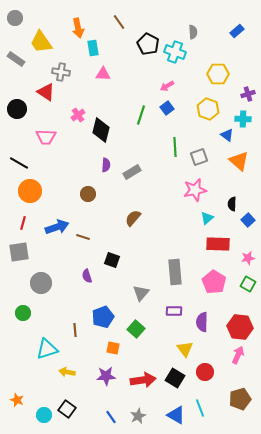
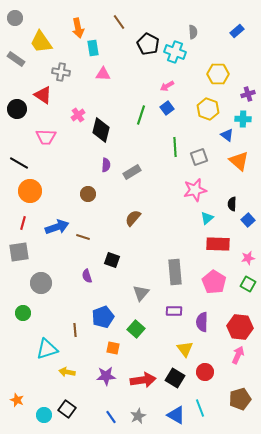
red triangle at (46, 92): moved 3 px left, 3 px down
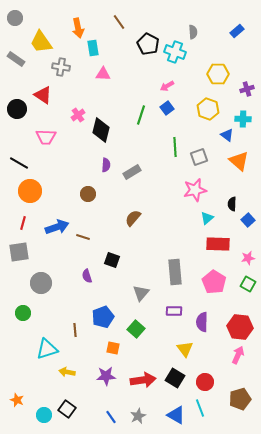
gray cross at (61, 72): moved 5 px up
purple cross at (248, 94): moved 1 px left, 5 px up
red circle at (205, 372): moved 10 px down
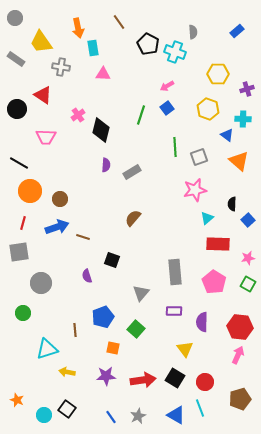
brown circle at (88, 194): moved 28 px left, 5 px down
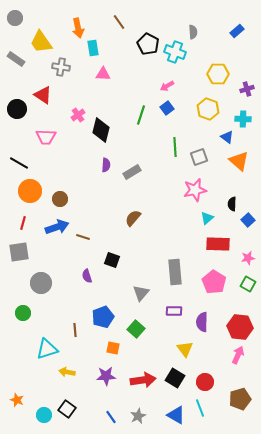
blue triangle at (227, 135): moved 2 px down
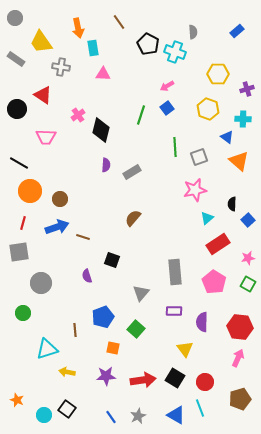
red rectangle at (218, 244): rotated 35 degrees counterclockwise
pink arrow at (238, 355): moved 3 px down
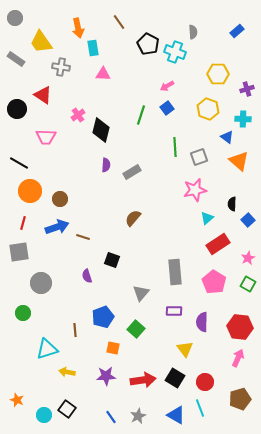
pink star at (248, 258): rotated 16 degrees counterclockwise
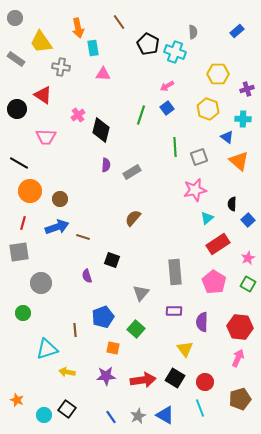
blue triangle at (176, 415): moved 11 px left
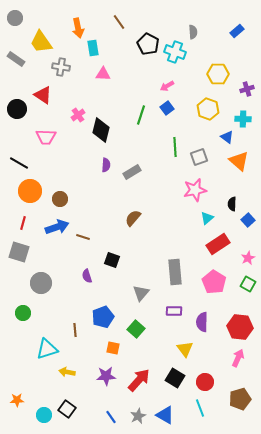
gray square at (19, 252): rotated 25 degrees clockwise
red arrow at (143, 380): moved 4 px left; rotated 40 degrees counterclockwise
orange star at (17, 400): rotated 24 degrees counterclockwise
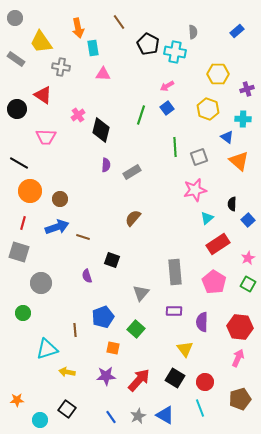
cyan cross at (175, 52): rotated 10 degrees counterclockwise
cyan circle at (44, 415): moved 4 px left, 5 px down
